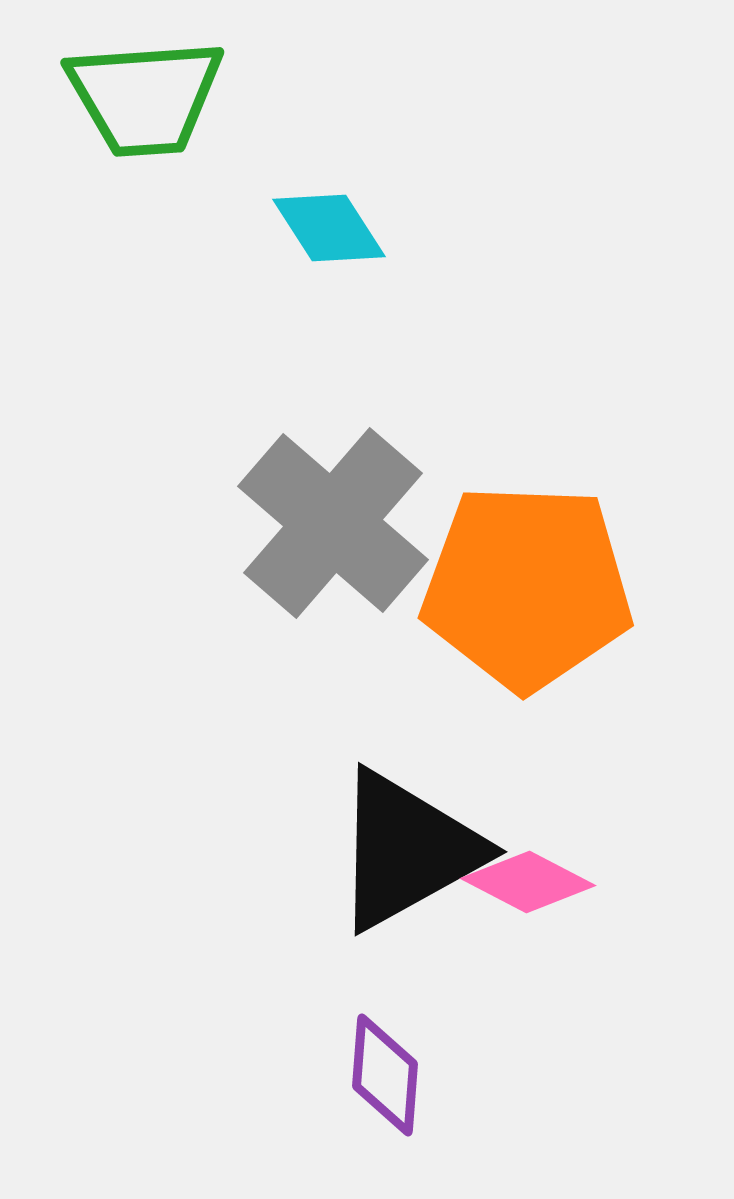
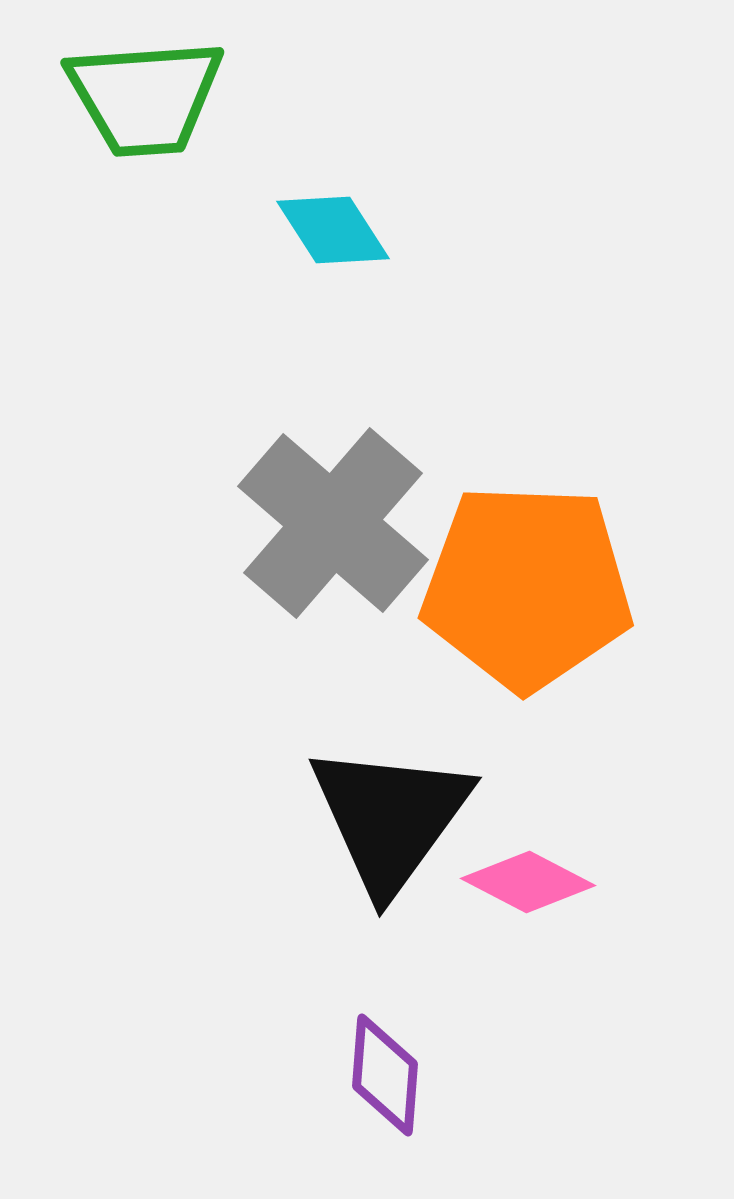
cyan diamond: moved 4 px right, 2 px down
black triangle: moved 17 px left, 32 px up; rotated 25 degrees counterclockwise
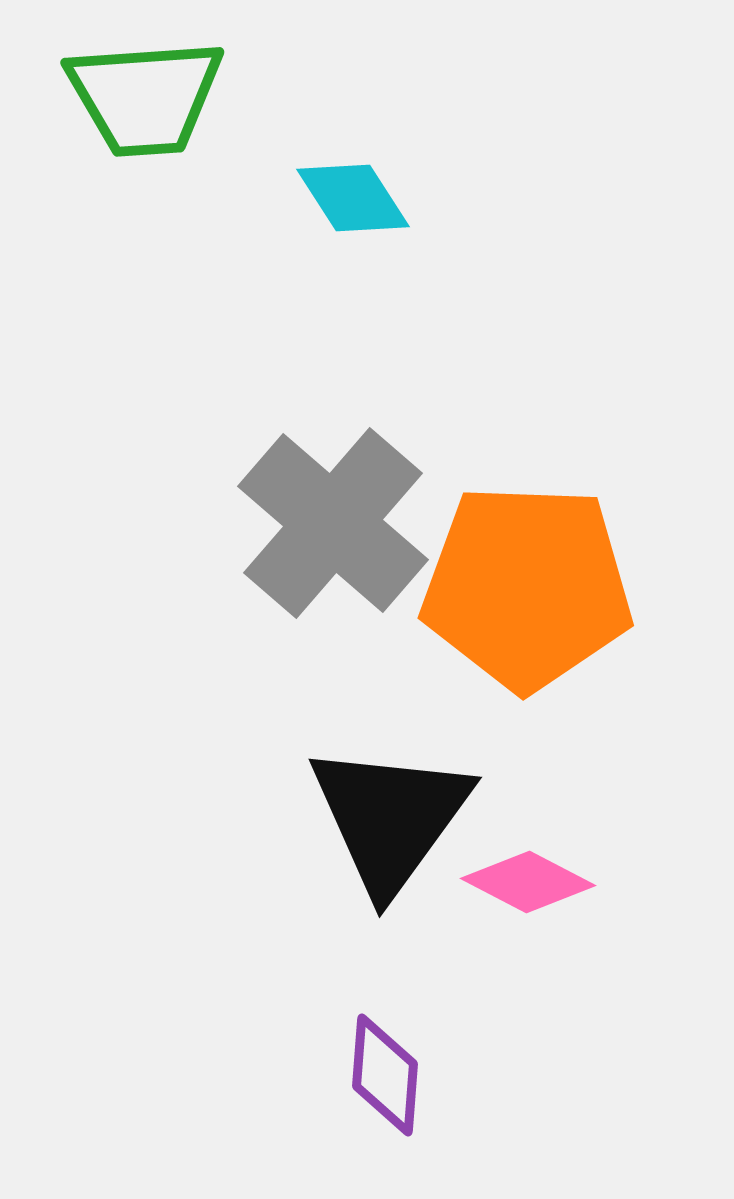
cyan diamond: moved 20 px right, 32 px up
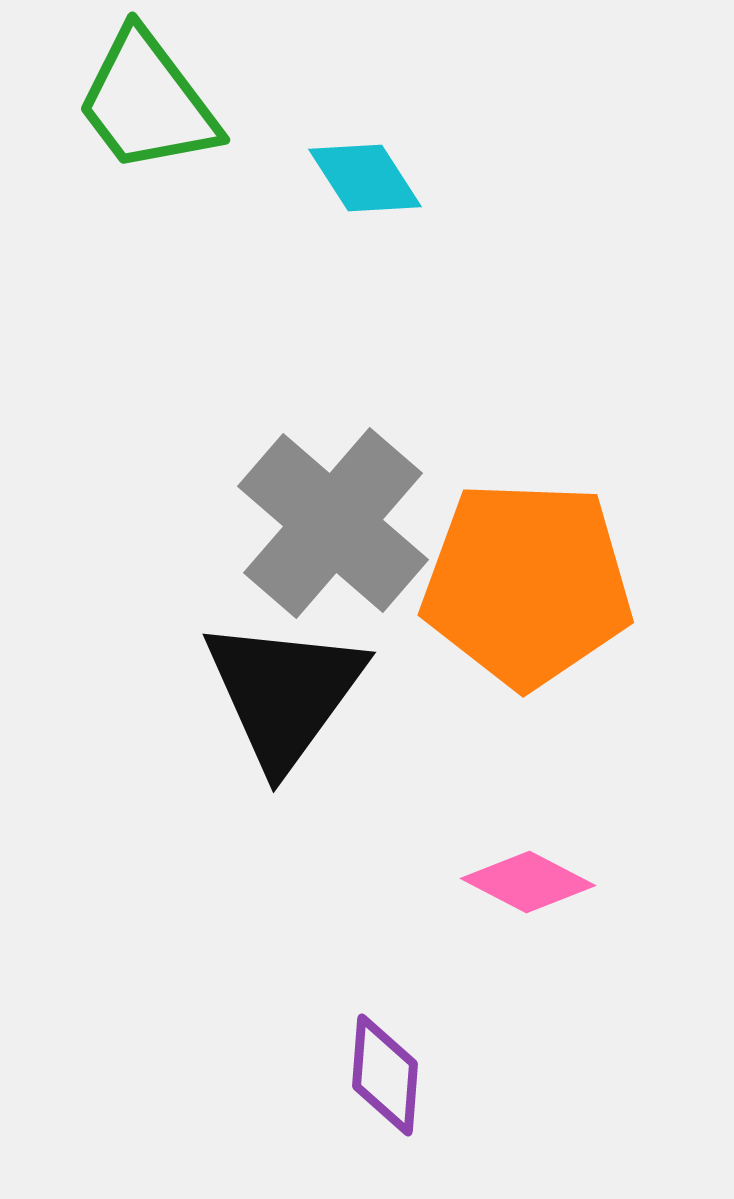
green trapezoid: moved 2 px right, 5 px down; rotated 57 degrees clockwise
cyan diamond: moved 12 px right, 20 px up
orange pentagon: moved 3 px up
black triangle: moved 106 px left, 125 px up
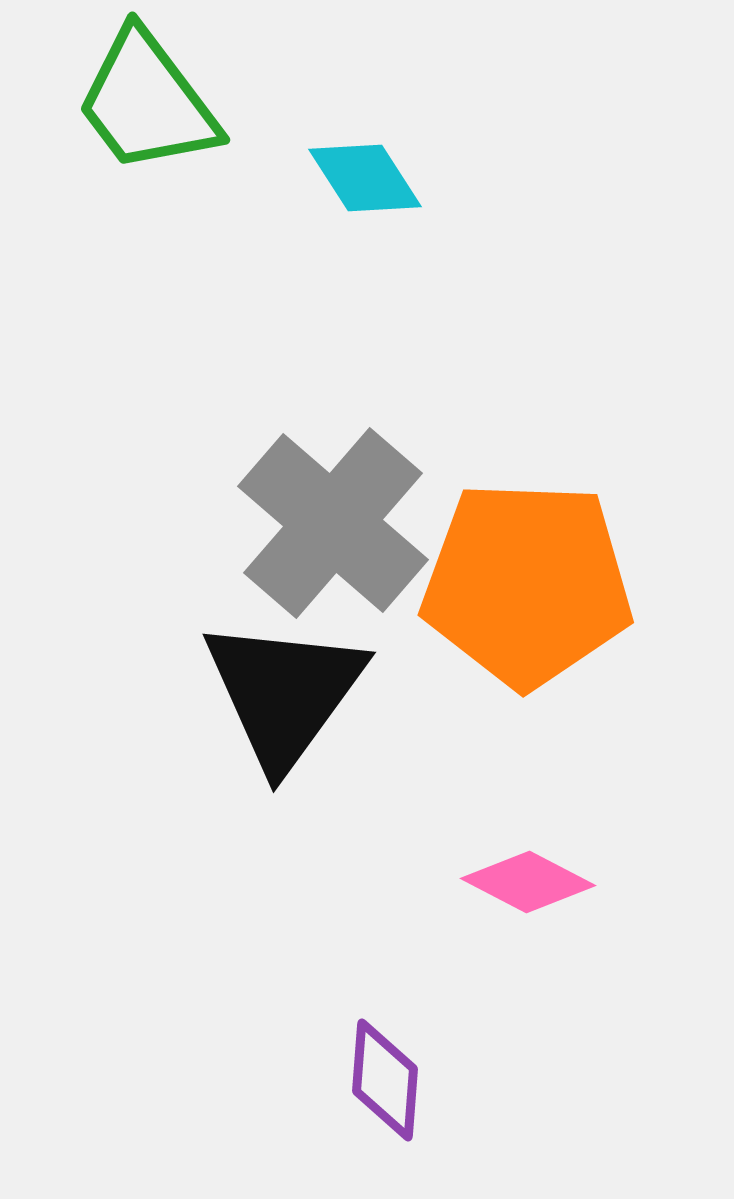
purple diamond: moved 5 px down
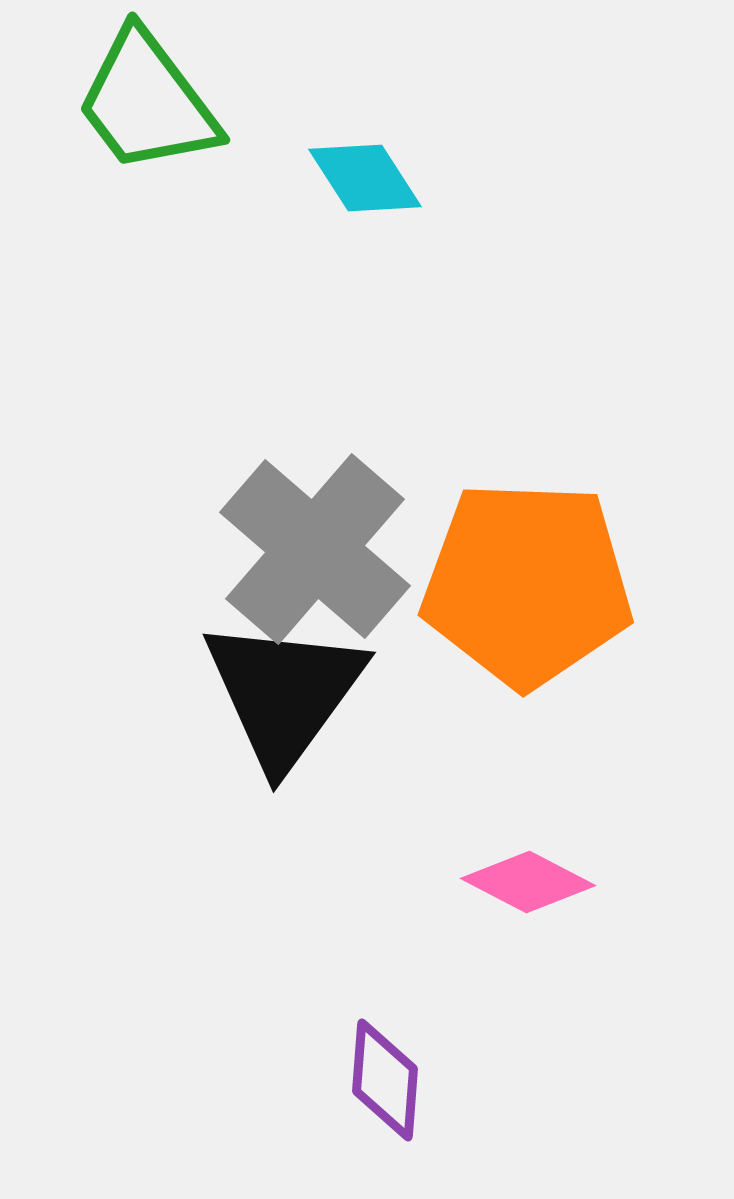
gray cross: moved 18 px left, 26 px down
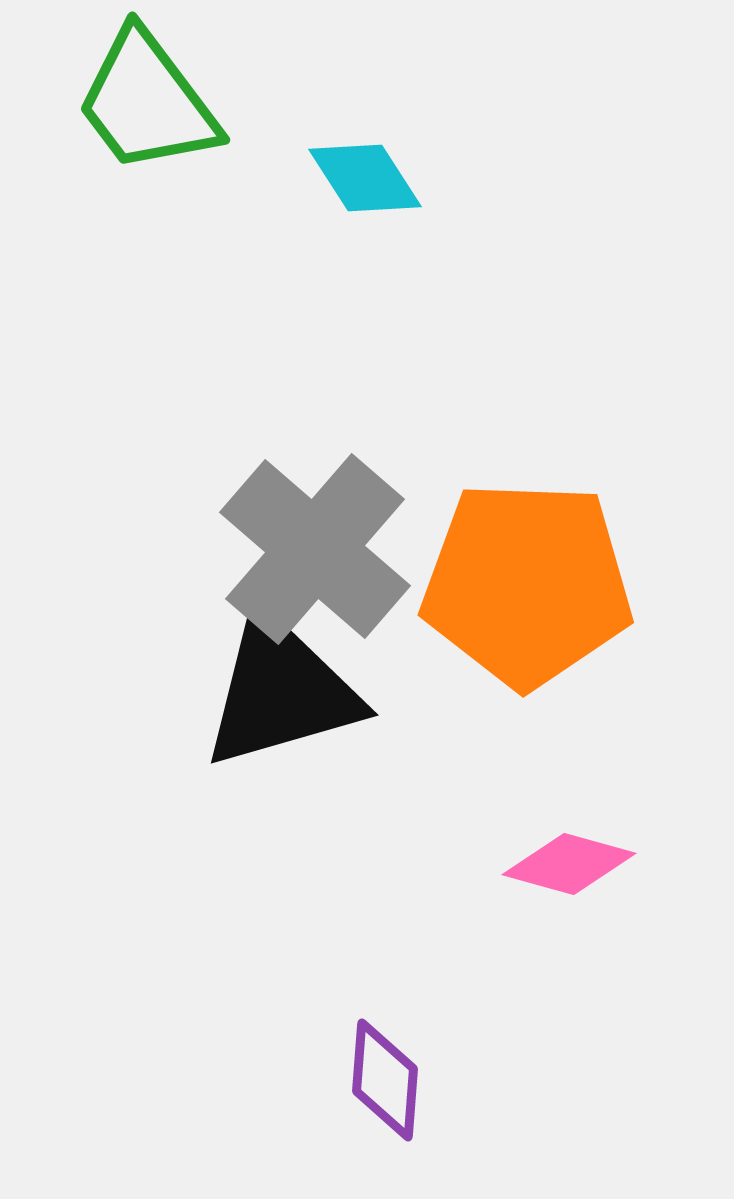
black triangle: moved 3 px left, 2 px up; rotated 38 degrees clockwise
pink diamond: moved 41 px right, 18 px up; rotated 12 degrees counterclockwise
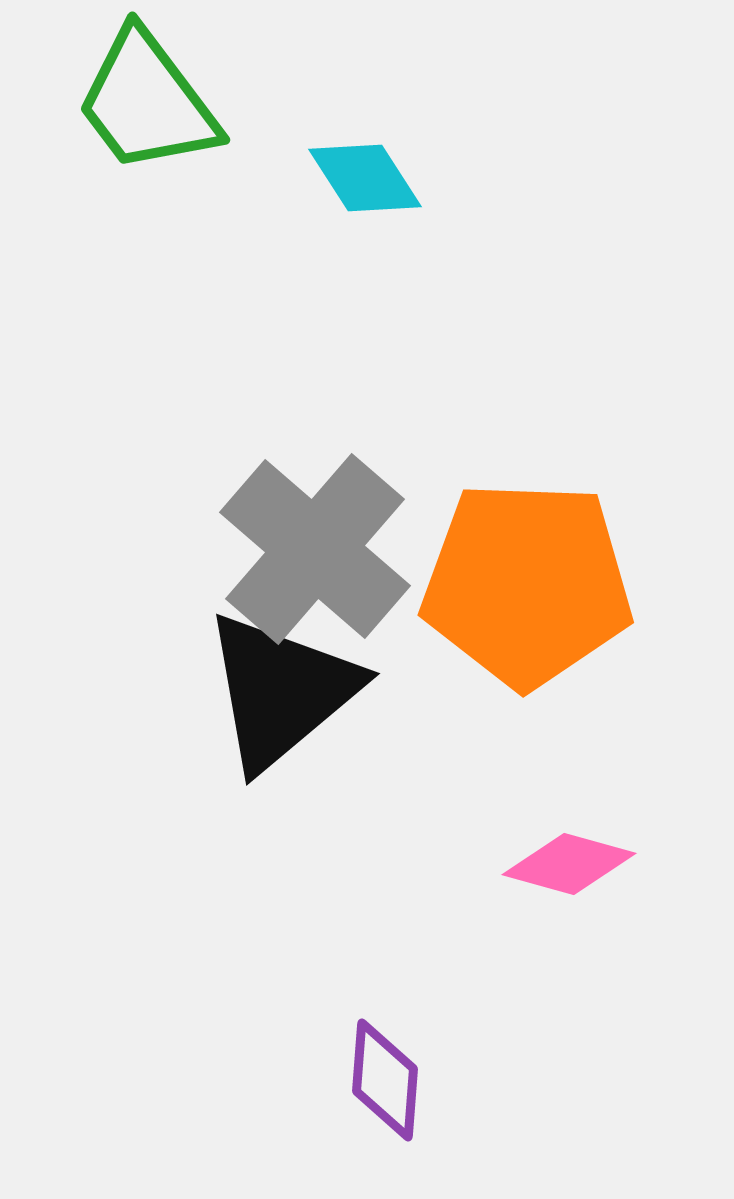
black triangle: rotated 24 degrees counterclockwise
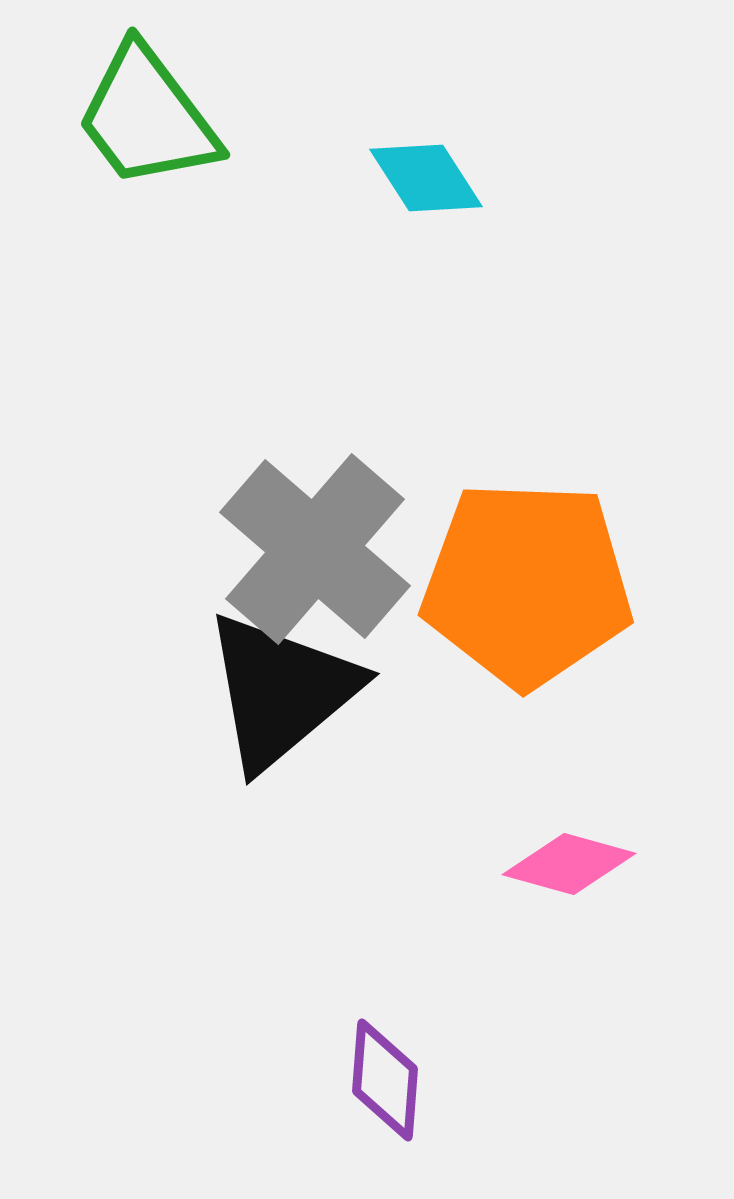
green trapezoid: moved 15 px down
cyan diamond: moved 61 px right
